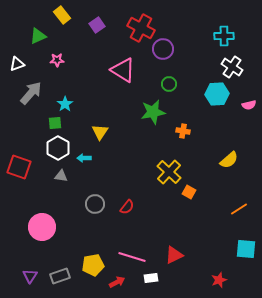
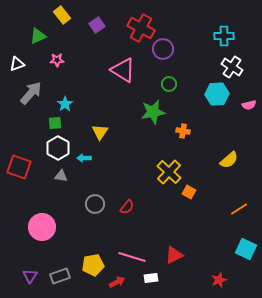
cyan square: rotated 20 degrees clockwise
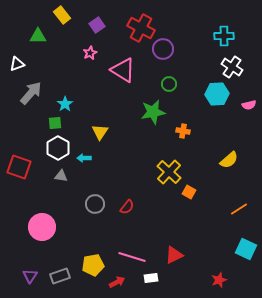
green triangle: rotated 24 degrees clockwise
pink star: moved 33 px right, 7 px up; rotated 24 degrees counterclockwise
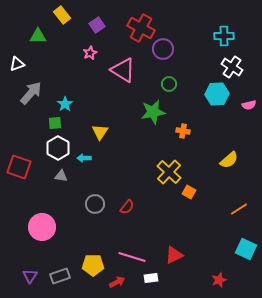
yellow pentagon: rotated 10 degrees clockwise
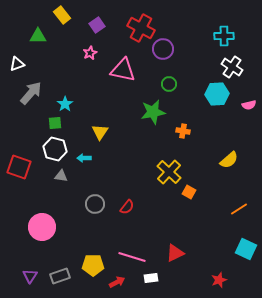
pink triangle: rotated 20 degrees counterclockwise
white hexagon: moved 3 px left, 1 px down; rotated 15 degrees counterclockwise
red triangle: moved 1 px right, 2 px up
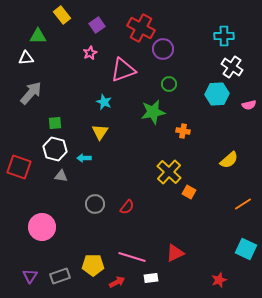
white triangle: moved 9 px right, 6 px up; rotated 14 degrees clockwise
pink triangle: rotated 32 degrees counterclockwise
cyan star: moved 39 px right, 2 px up; rotated 14 degrees counterclockwise
orange line: moved 4 px right, 5 px up
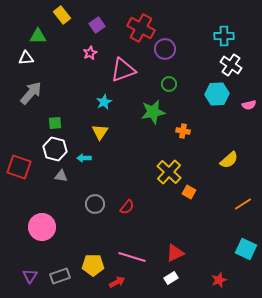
purple circle: moved 2 px right
white cross: moved 1 px left, 2 px up
cyan star: rotated 21 degrees clockwise
white rectangle: moved 20 px right; rotated 24 degrees counterclockwise
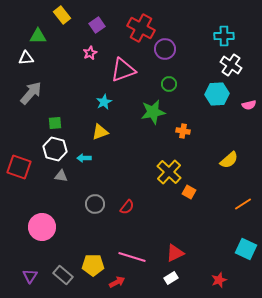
yellow triangle: rotated 36 degrees clockwise
gray rectangle: moved 3 px right, 1 px up; rotated 60 degrees clockwise
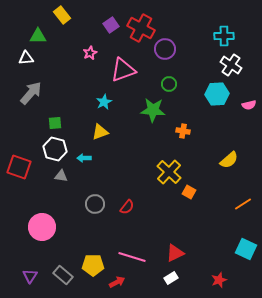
purple square: moved 14 px right
green star: moved 2 px up; rotated 15 degrees clockwise
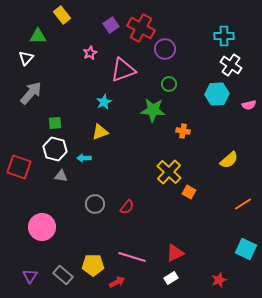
white triangle: rotated 42 degrees counterclockwise
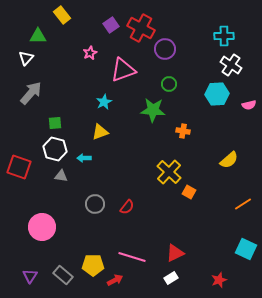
red arrow: moved 2 px left, 2 px up
